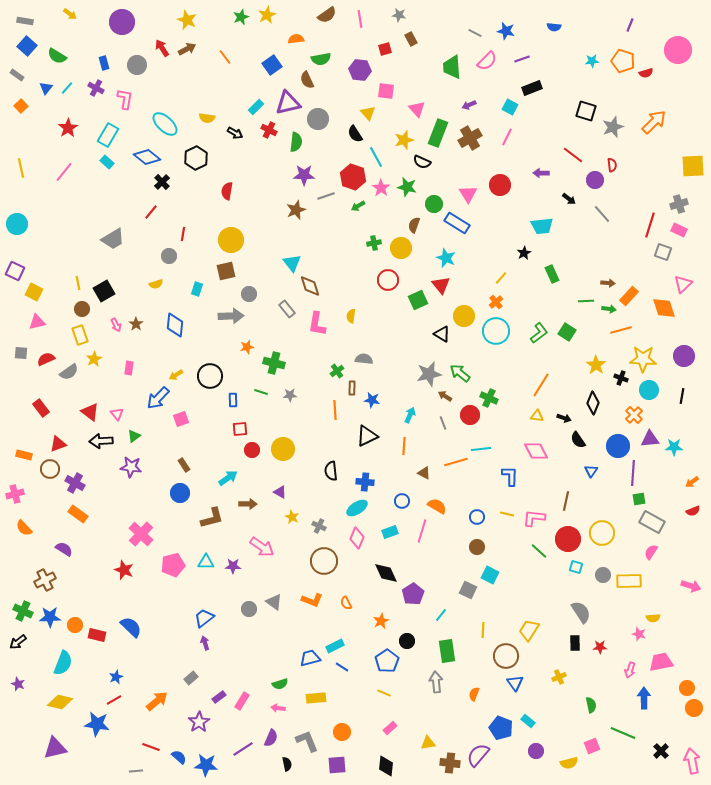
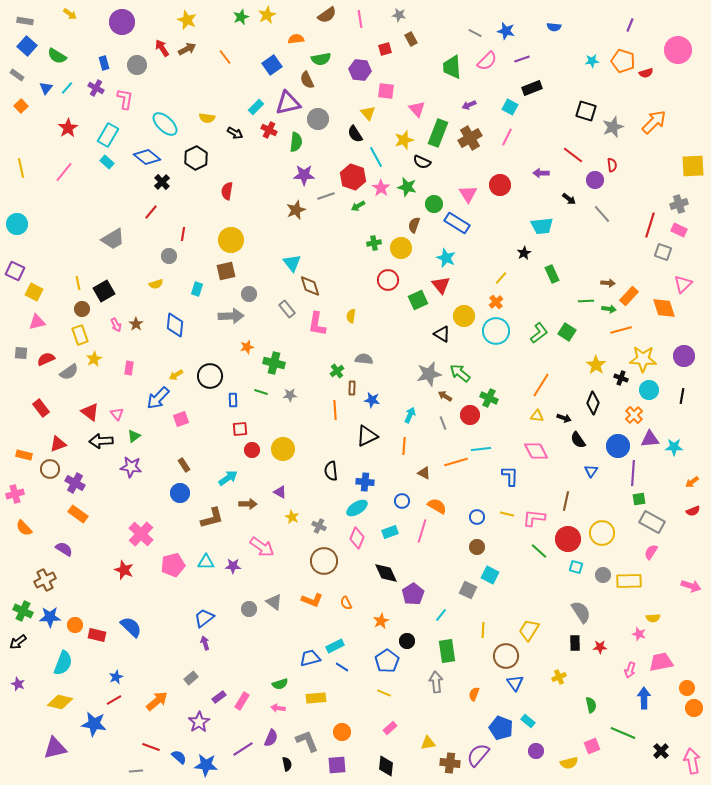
blue star at (97, 724): moved 3 px left
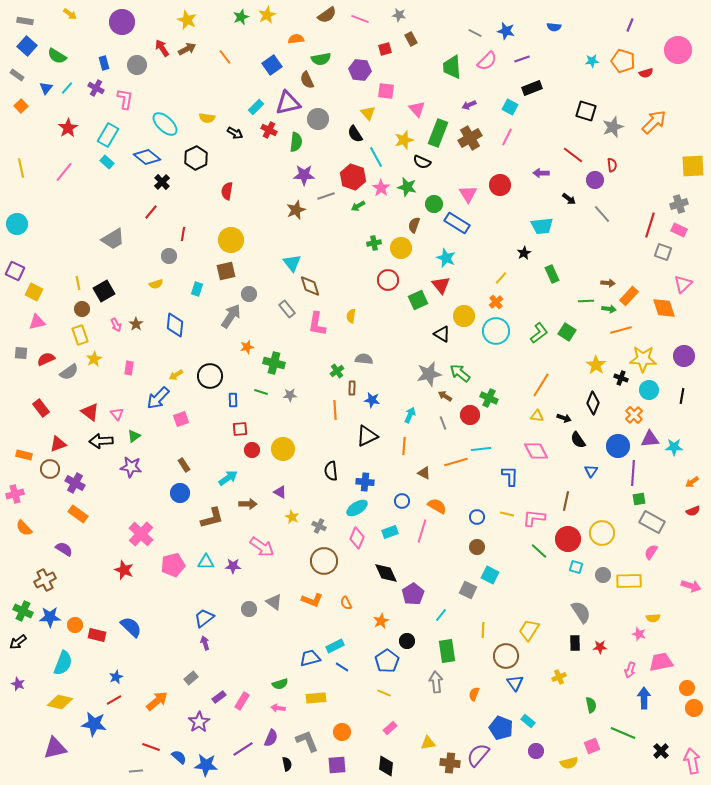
pink line at (360, 19): rotated 60 degrees counterclockwise
gray arrow at (231, 316): rotated 55 degrees counterclockwise
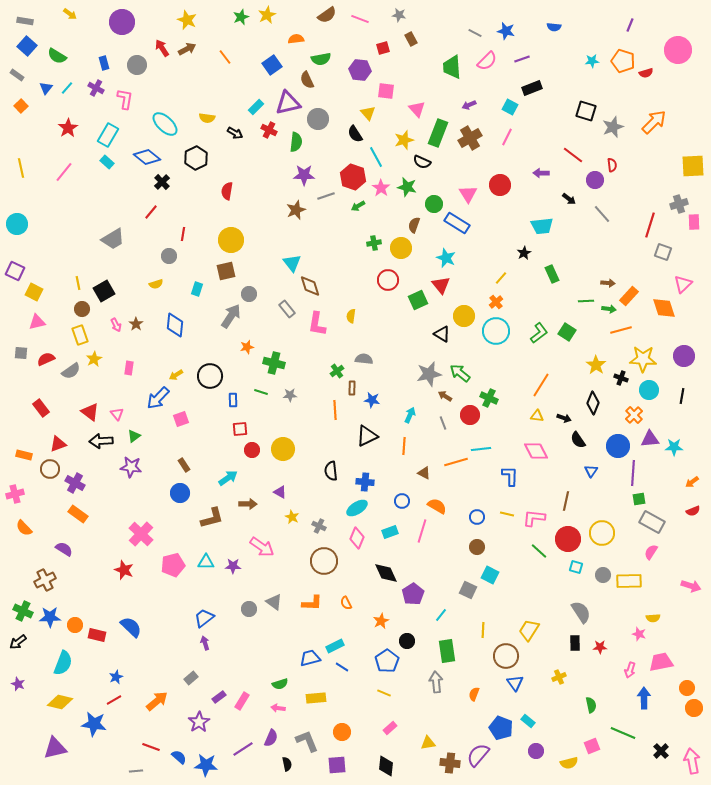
red square at (385, 49): moved 2 px left, 1 px up
pink rectangle at (679, 230): moved 15 px right, 8 px up; rotated 63 degrees clockwise
gray semicircle at (69, 372): moved 2 px right, 1 px up
orange L-shape at (312, 600): moved 3 px down; rotated 20 degrees counterclockwise
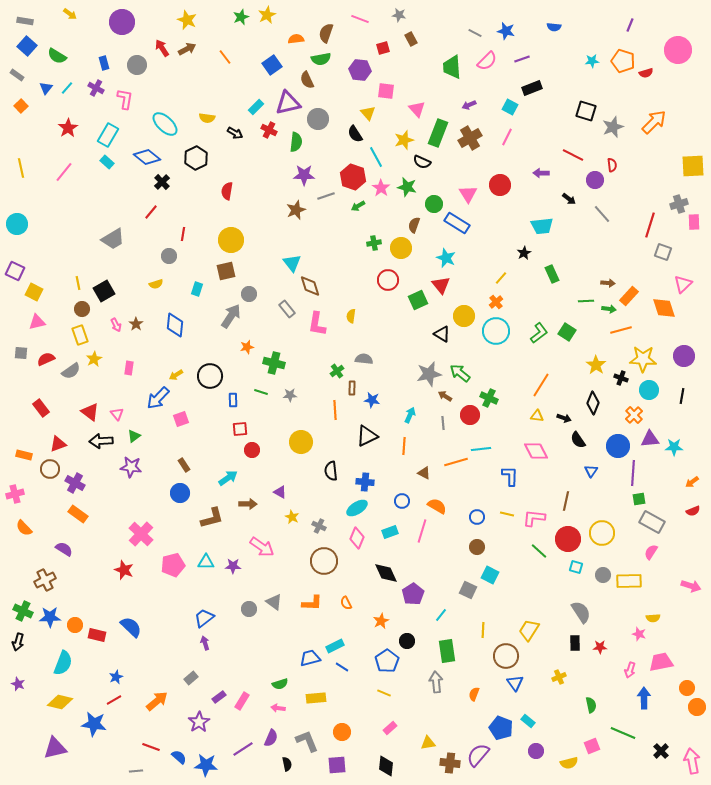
brown semicircle at (327, 15): moved 1 px left, 18 px down; rotated 144 degrees clockwise
red line at (573, 155): rotated 10 degrees counterclockwise
gray line at (443, 423): rotated 16 degrees clockwise
yellow circle at (283, 449): moved 18 px right, 7 px up
black arrow at (18, 642): rotated 36 degrees counterclockwise
orange circle at (694, 708): moved 3 px right, 1 px up
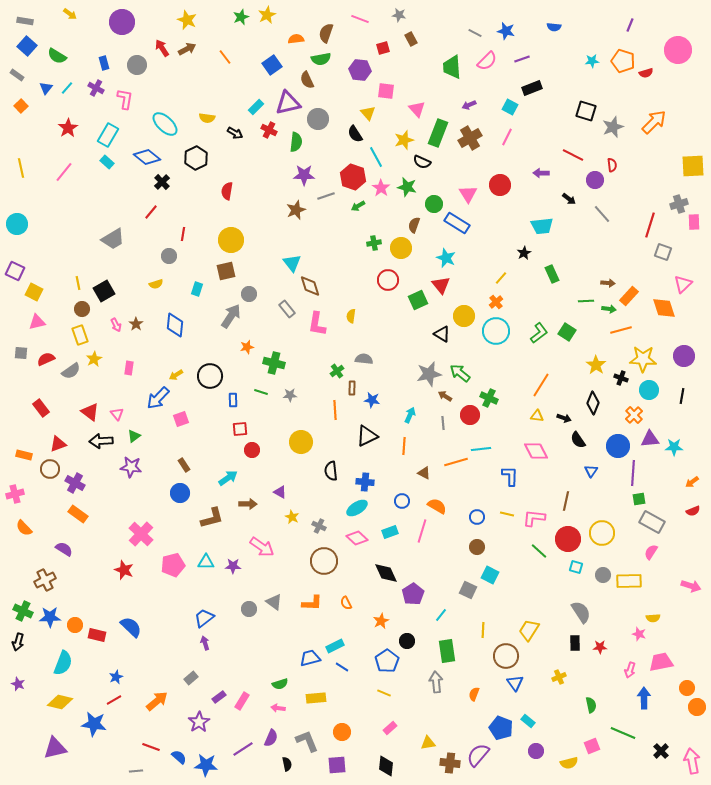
pink diamond at (357, 538): rotated 70 degrees counterclockwise
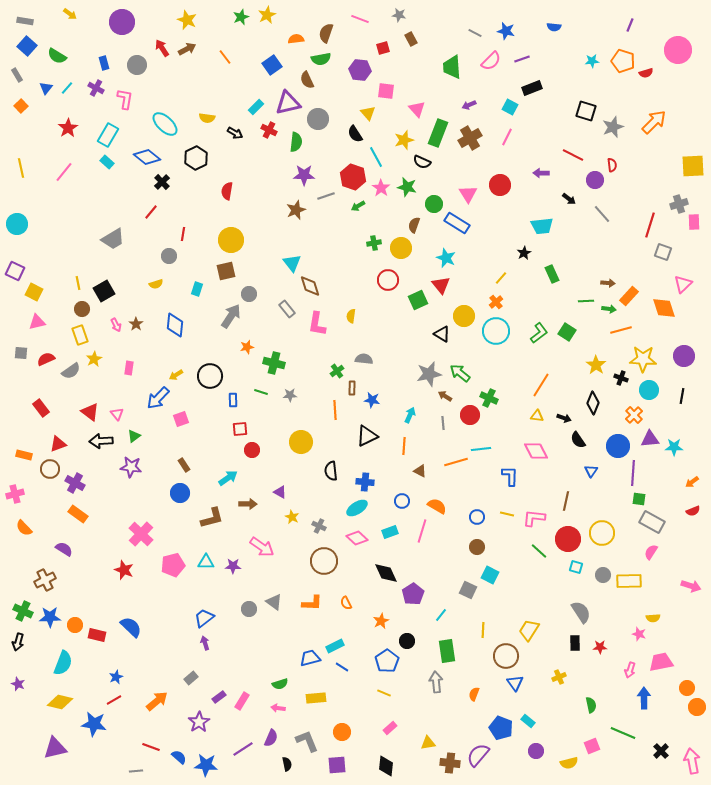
pink semicircle at (487, 61): moved 4 px right
gray rectangle at (17, 75): rotated 24 degrees clockwise
brown triangle at (424, 473): moved 4 px left, 2 px up
green square at (639, 499): rotated 16 degrees clockwise
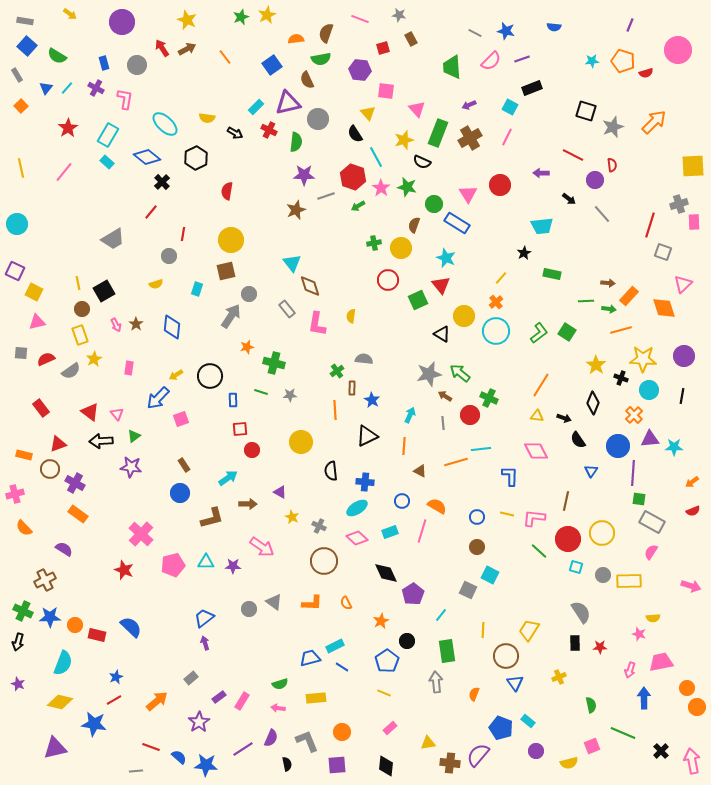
green rectangle at (552, 274): rotated 54 degrees counterclockwise
blue diamond at (175, 325): moved 3 px left, 2 px down
blue star at (372, 400): rotated 21 degrees clockwise
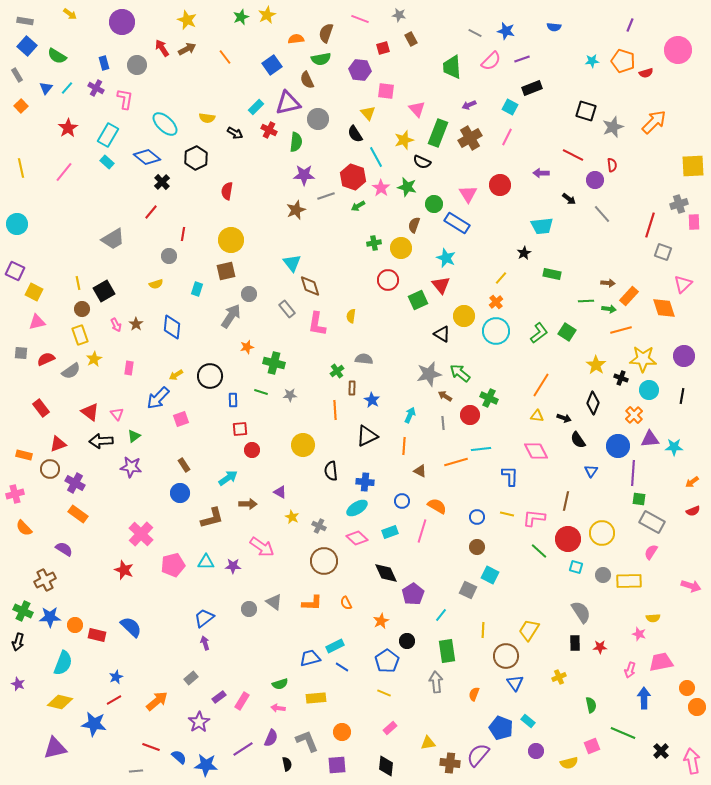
yellow circle at (301, 442): moved 2 px right, 3 px down
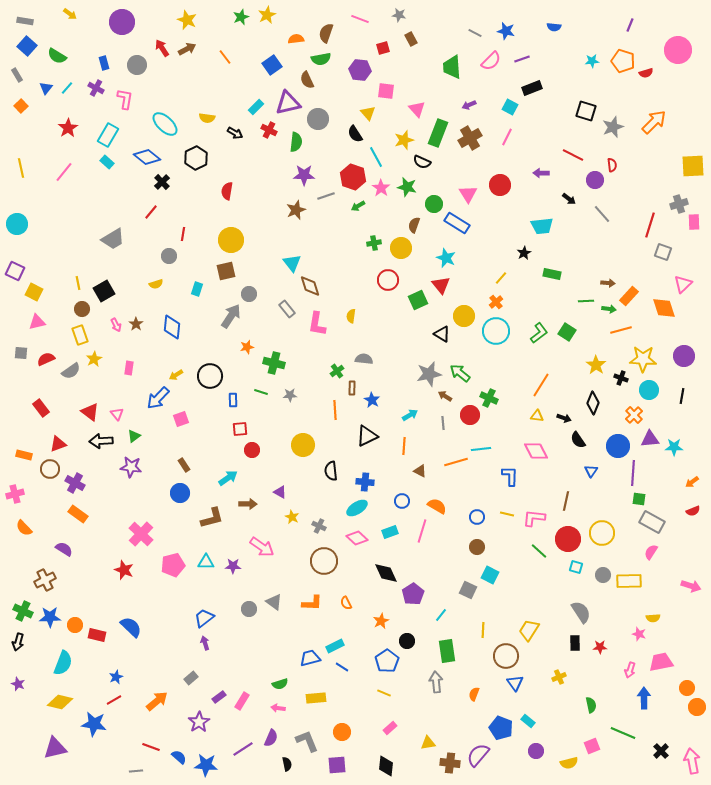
cyan arrow at (410, 415): rotated 35 degrees clockwise
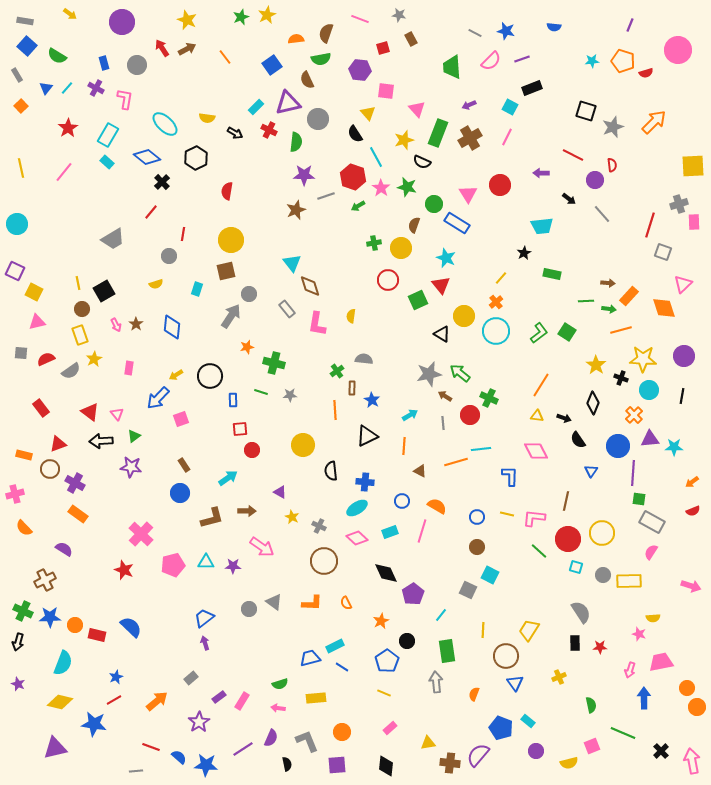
brown arrow at (248, 504): moved 1 px left, 7 px down
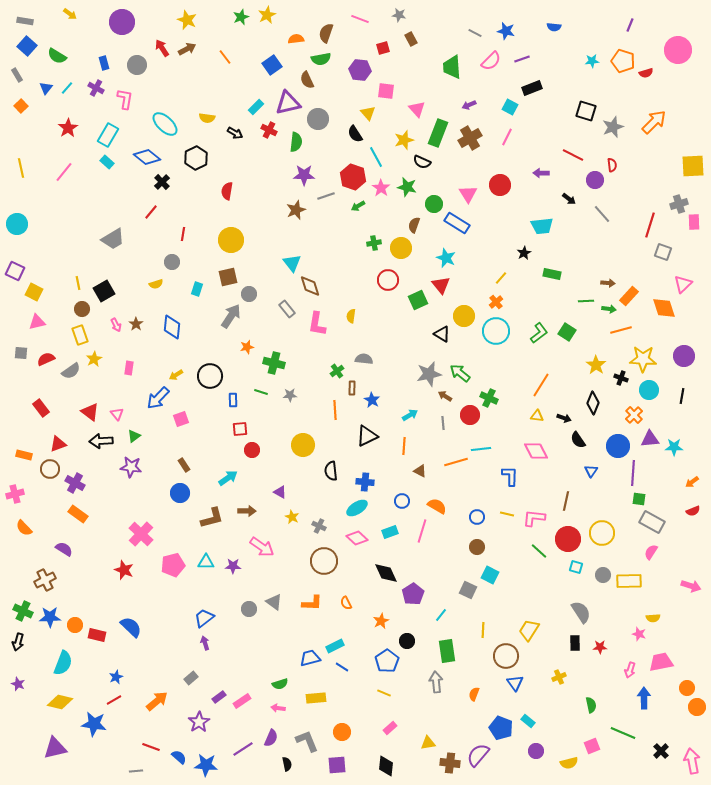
gray circle at (169, 256): moved 3 px right, 6 px down
brown square at (226, 271): moved 2 px right, 6 px down
pink rectangle at (242, 701): rotated 24 degrees clockwise
